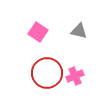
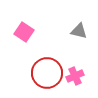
pink square: moved 14 px left
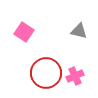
red circle: moved 1 px left
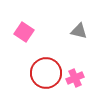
pink cross: moved 2 px down
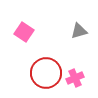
gray triangle: rotated 30 degrees counterclockwise
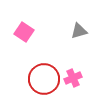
red circle: moved 2 px left, 6 px down
pink cross: moved 2 px left
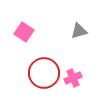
red circle: moved 6 px up
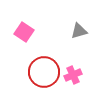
red circle: moved 1 px up
pink cross: moved 3 px up
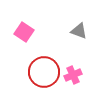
gray triangle: rotated 36 degrees clockwise
